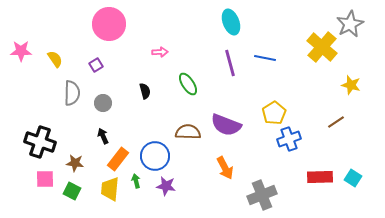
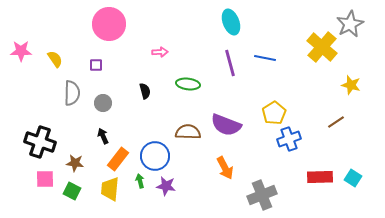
purple square: rotated 32 degrees clockwise
green ellipse: rotated 50 degrees counterclockwise
green arrow: moved 4 px right
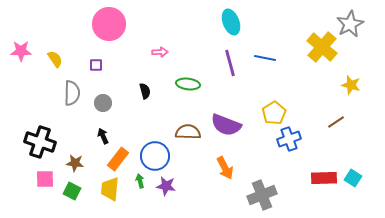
red rectangle: moved 4 px right, 1 px down
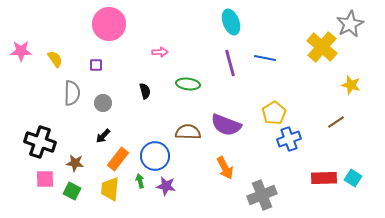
black arrow: rotated 112 degrees counterclockwise
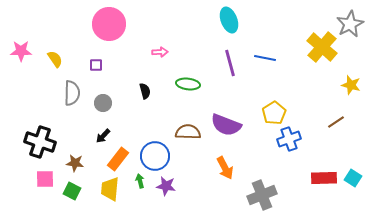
cyan ellipse: moved 2 px left, 2 px up
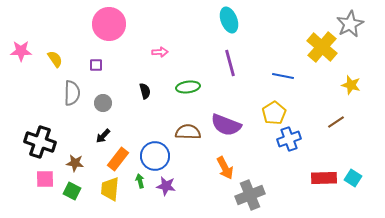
blue line: moved 18 px right, 18 px down
green ellipse: moved 3 px down; rotated 15 degrees counterclockwise
gray cross: moved 12 px left
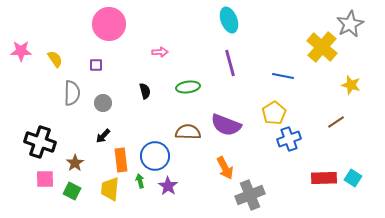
orange rectangle: moved 3 px right, 1 px down; rotated 45 degrees counterclockwise
brown star: rotated 30 degrees clockwise
purple star: moved 2 px right; rotated 24 degrees clockwise
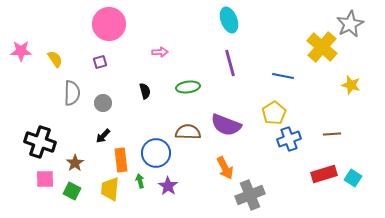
purple square: moved 4 px right, 3 px up; rotated 16 degrees counterclockwise
brown line: moved 4 px left, 12 px down; rotated 30 degrees clockwise
blue circle: moved 1 px right, 3 px up
red rectangle: moved 4 px up; rotated 15 degrees counterclockwise
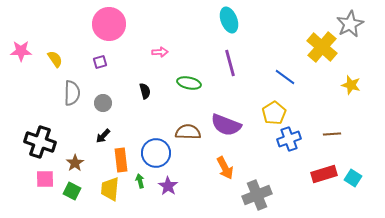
blue line: moved 2 px right, 1 px down; rotated 25 degrees clockwise
green ellipse: moved 1 px right, 4 px up; rotated 20 degrees clockwise
gray cross: moved 7 px right
